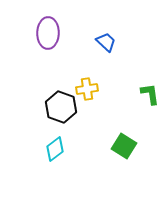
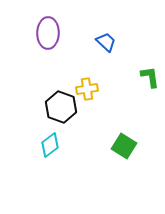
green L-shape: moved 17 px up
cyan diamond: moved 5 px left, 4 px up
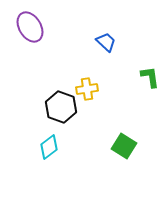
purple ellipse: moved 18 px left, 6 px up; rotated 32 degrees counterclockwise
cyan diamond: moved 1 px left, 2 px down
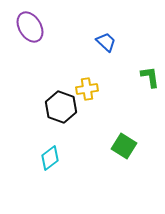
cyan diamond: moved 1 px right, 11 px down
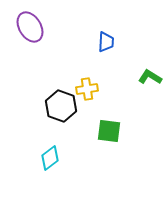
blue trapezoid: rotated 50 degrees clockwise
green L-shape: rotated 50 degrees counterclockwise
black hexagon: moved 1 px up
green square: moved 15 px left, 15 px up; rotated 25 degrees counterclockwise
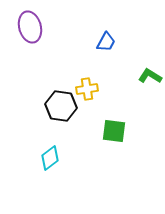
purple ellipse: rotated 16 degrees clockwise
blue trapezoid: rotated 25 degrees clockwise
green L-shape: moved 1 px up
black hexagon: rotated 12 degrees counterclockwise
green square: moved 5 px right
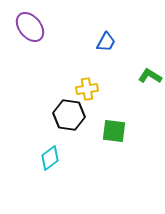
purple ellipse: rotated 24 degrees counterclockwise
black hexagon: moved 8 px right, 9 px down
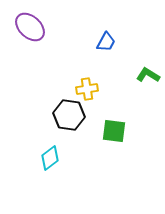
purple ellipse: rotated 8 degrees counterclockwise
green L-shape: moved 2 px left, 1 px up
